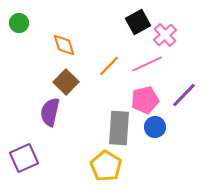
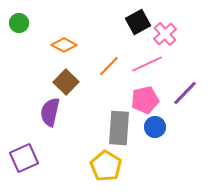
pink cross: moved 1 px up
orange diamond: rotated 45 degrees counterclockwise
purple line: moved 1 px right, 2 px up
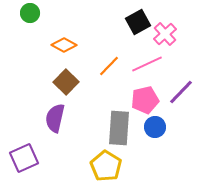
green circle: moved 11 px right, 10 px up
purple line: moved 4 px left, 1 px up
purple semicircle: moved 5 px right, 6 px down
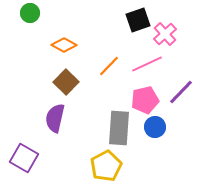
black square: moved 2 px up; rotated 10 degrees clockwise
purple square: rotated 36 degrees counterclockwise
yellow pentagon: rotated 12 degrees clockwise
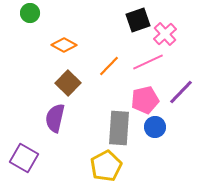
pink line: moved 1 px right, 2 px up
brown square: moved 2 px right, 1 px down
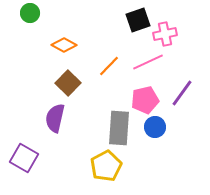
pink cross: rotated 30 degrees clockwise
purple line: moved 1 px right, 1 px down; rotated 8 degrees counterclockwise
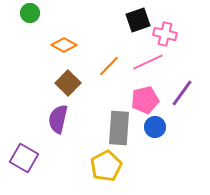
pink cross: rotated 25 degrees clockwise
purple semicircle: moved 3 px right, 1 px down
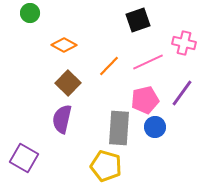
pink cross: moved 19 px right, 9 px down
purple semicircle: moved 4 px right
yellow pentagon: rotated 28 degrees counterclockwise
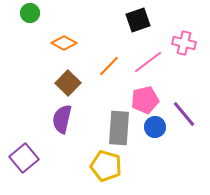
orange diamond: moved 2 px up
pink line: rotated 12 degrees counterclockwise
purple line: moved 2 px right, 21 px down; rotated 76 degrees counterclockwise
purple square: rotated 20 degrees clockwise
